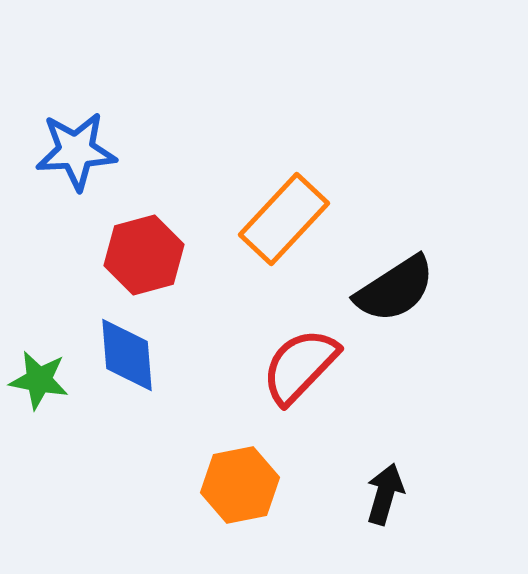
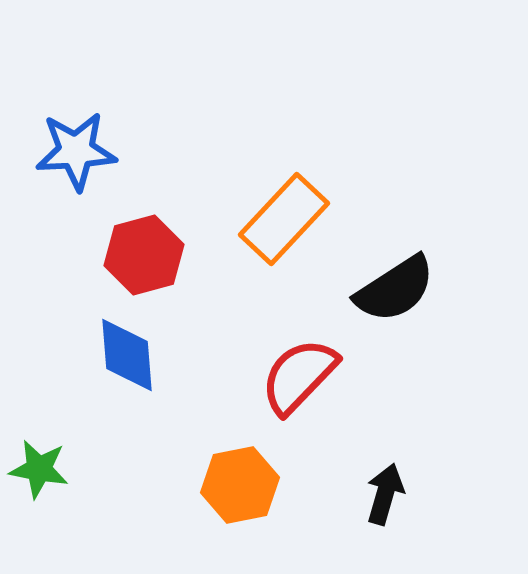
red semicircle: moved 1 px left, 10 px down
green star: moved 89 px down
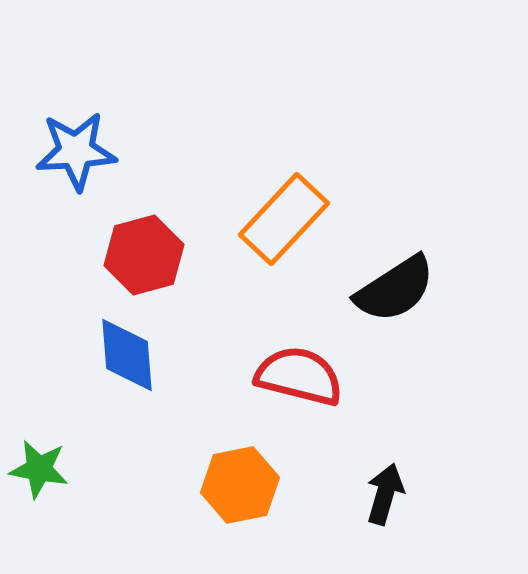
red semicircle: rotated 60 degrees clockwise
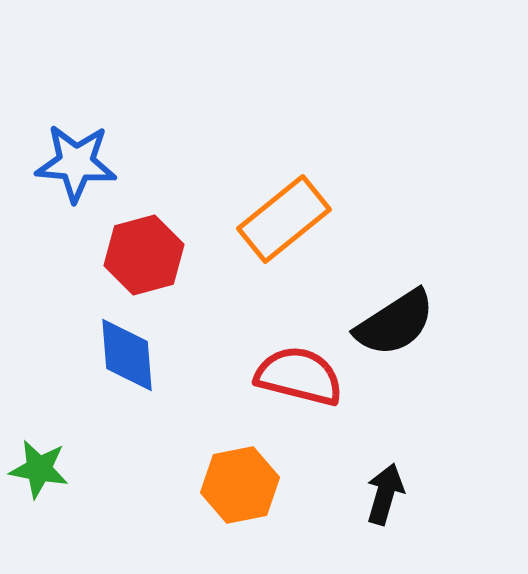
blue star: moved 12 px down; rotated 8 degrees clockwise
orange rectangle: rotated 8 degrees clockwise
black semicircle: moved 34 px down
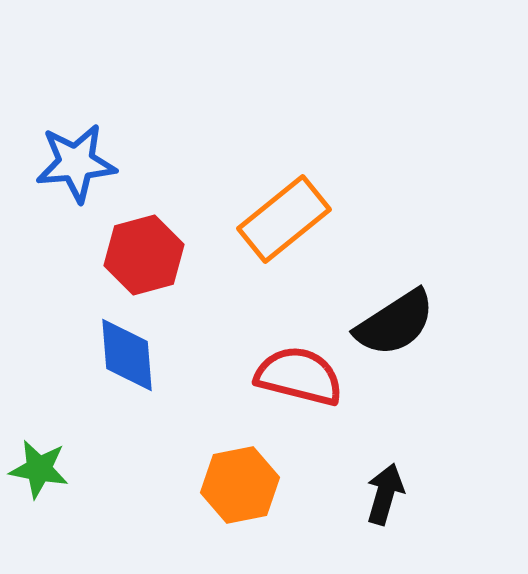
blue star: rotated 10 degrees counterclockwise
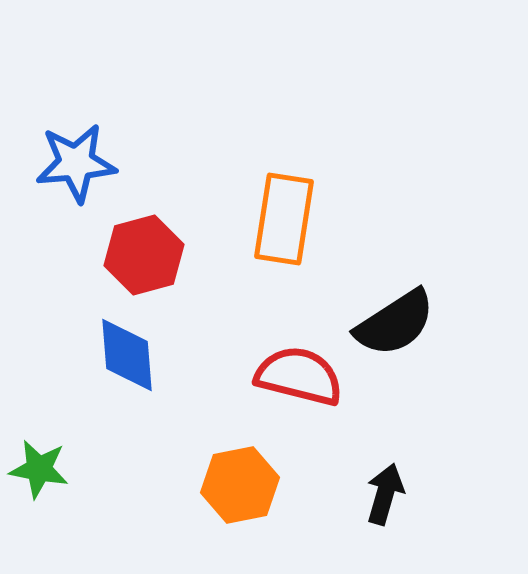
orange rectangle: rotated 42 degrees counterclockwise
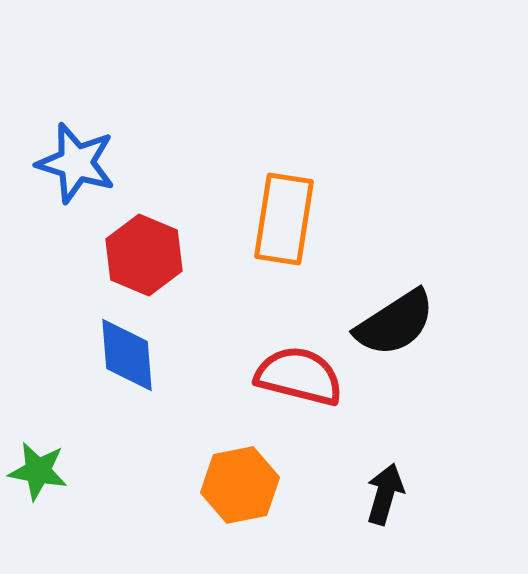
blue star: rotated 22 degrees clockwise
red hexagon: rotated 22 degrees counterclockwise
green star: moved 1 px left, 2 px down
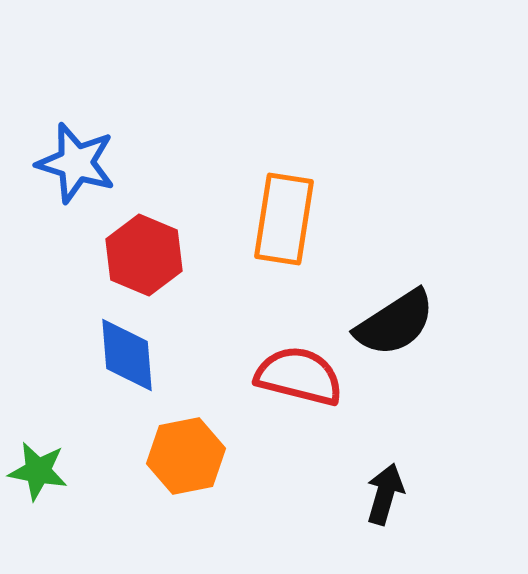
orange hexagon: moved 54 px left, 29 px up
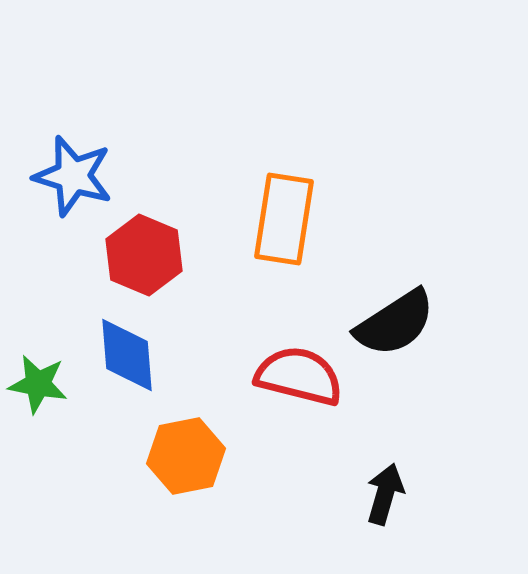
blue star: moved 3 px left, 13 px down
green star: moved 87 px up
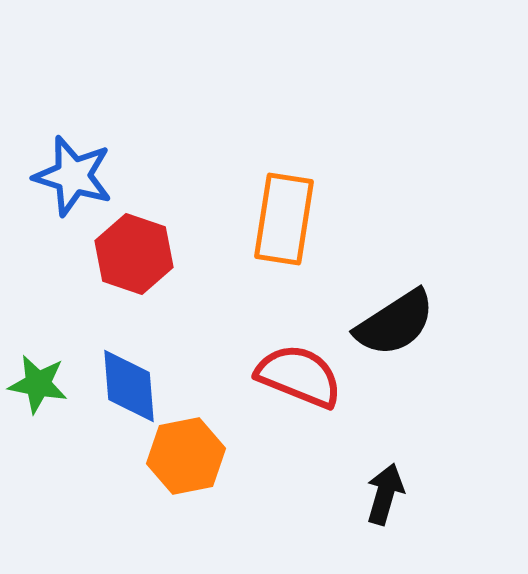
red hexagon: moved 10 px left, 1 px up; rotated 4 degrees counterclockwise
blue diamond: moved 2 px right, 31 px down
red semicircle: rotated 8 degrees clockwise
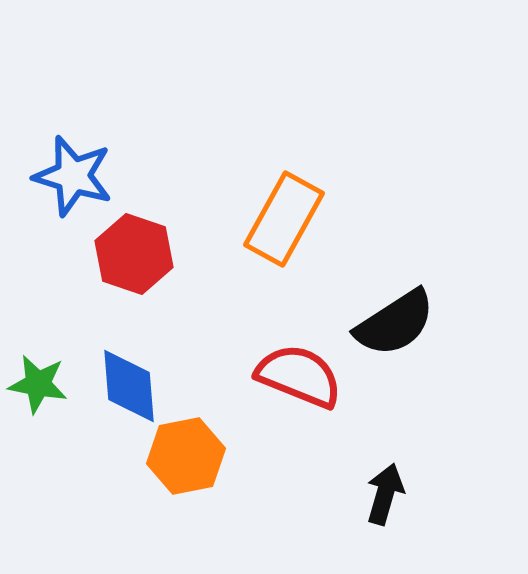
orange rectangle: rotated 20 degrees clockwise
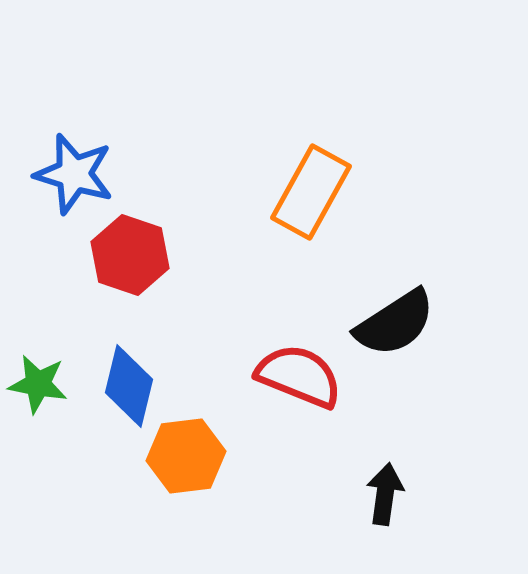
blue star: moved 1 px right, 2 px up
orange rectangle: moved 27 px right, 27 px up
red hexagon: moved 4 px left, 1 px down
blue diamond: rotated 18 degrees clockwise
orange hexagon: rotated 4 degrees clockwise
black arrow: rotated 8 degrees counterclockwise
